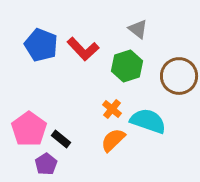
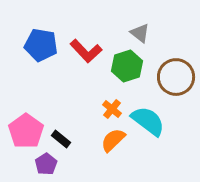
gray triangle: moved 2 px right, 4 px down
blue pentagon: rotated 12 degrees counterclockwise
red L-shape: moved 3 px right, 2 px down
brown circle: moved 3 px left, 1 px down
cyan semicircle: rotated 18 degrees clockwise
pink pentagon: moved 3 px left, 2 px down
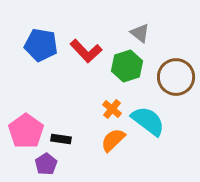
black rectangle: rotated 30 degrees counterclockwise
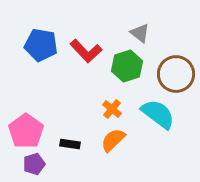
brown circle: moved 3 px up
cyan semicircle: moved 10 px right, 7 px up
black rectangle: moved 9 px right, 5 px down
purple pentagon: moved 12 px left; rotated 15 degrees clockwise
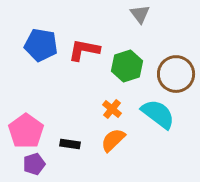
gray triangle: moved 19 px up; rotated 15 degrees clockwise
red L-shape: moved 2 px left, 1 px up; rotated 144 degrees clockwise
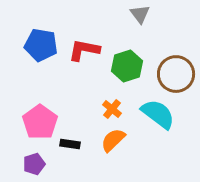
pink pentagon: moved 14 px right, 9 px up
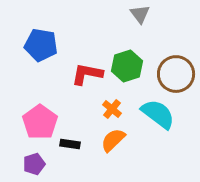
red L-shape: moved 3 px right, 24 px down
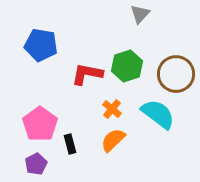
gray triangle: rotated 20 degrees clockwise
pink pentagon: moved 2 px down
black rectangle: rotated 66 degrees clockwise
purple pentagon: moved 2 px right; rotated 10 degrees counterclockwise
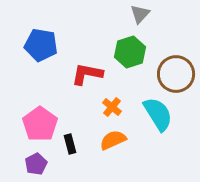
green hexagon: moved 3 px right, 14 px up
orange cross: moved 2 px up
cyan semicircle: rotated 21 degrees clockwise
orange semicircle: rotated 20 degrees clockwise
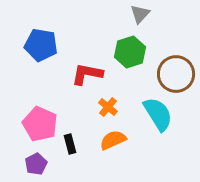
orange cross: moved 4 px left
pink pentagon: rotated 12 degrees counterclockwise
